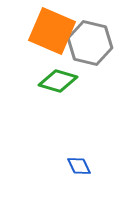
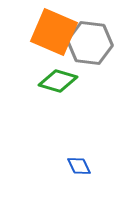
orange square: moved 2 px right, 1 px down
gray hexagon: rotated 6 degrees counterclockwise
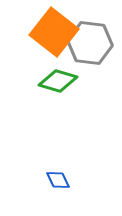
orange square: rotated 15 degrees clockwise
blue diamond: moved 21 px left, 14 px down
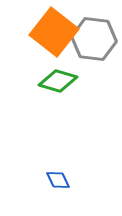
gray hexagon: moved 4 px right, 4 px up
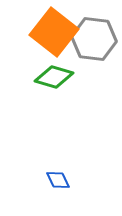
green diamond: moved 4 px left, 4 px up
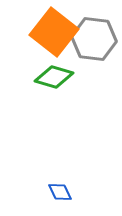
blue diamond: moved 2 px right, 12 px down
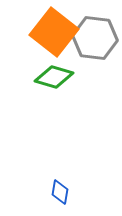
gray hexagon: moved 1 px right, 1 px up
blue diamond: rotated 35 degrees clockwise
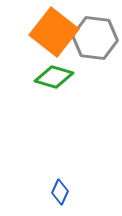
blue diamond: rotated 15 degrees clockwise
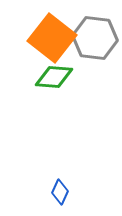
orange square: moved 2 px left, 6 px down
green diamond: rotated 12 degrees counterclockwise
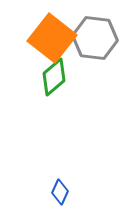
green diamond: rotated 45 degrees counterclockwise
